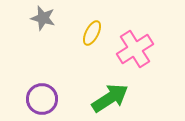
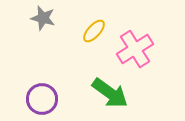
yellow ellipse: moved 2 px right, 2 px up; rotated 15 degrees clockwise
green arrow: moved 5 px up; rotated 69 degrees clockwise
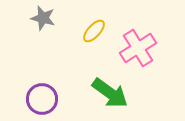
pink cross: moved 3 px right, 1 px up
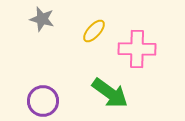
gray star: moved 1 px left, 1 px down
pink cross: moved 1 px left, 1 px down; rotated 33 degrees clockwise
purple circle: moved 1 px right, 2 px down
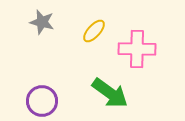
gray star: moved 3 px down
purple circle: moved 1 px left
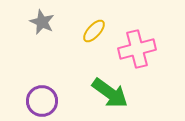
gray star: rotated 10 degrees clockwise
pink cross: rotated 15 degrees counterclockwise
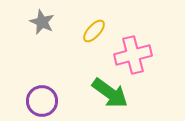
pink cross: moved 4 px left, 6 px down
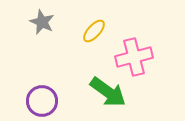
pink cross: moved 1 px right, 2 px down
green arrow: moved 2 px left, 1 px up
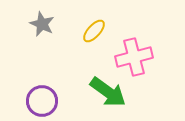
gray star: moved 2 px down
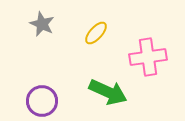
yellow ellipse: moved 2 px right, 2 px down
pink cross: moved 14 px right; rotated 6 degrees clockwise
green arrow: rotated 12 degrees counterclockwise
